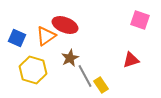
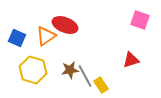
brown star: moved 12 px down; rotated 18 degrees clockwise
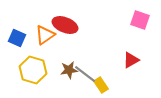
orange triangle: moved 1 px left, 1 px up
red triangle: rotated 12 degrees counterclockwise
brown star: moved 1 px left
gray line: moved 2 px up; rotated 25 degrees counterclockwise
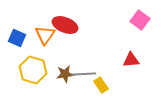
pink square: rotated 18 degrees clockwise
orange triangle: rotated 20 degrees counterclockwise
red triangle: rotated 24 degrees clockwise
brown star: moved 4 px left, 4 px down
gray line: moved 1 px left; rotated 40 degrees counterclockwise
